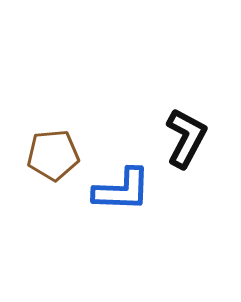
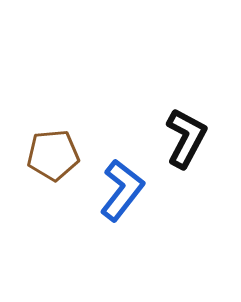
blue L-shape: rotated 54 degrees counterclockwise
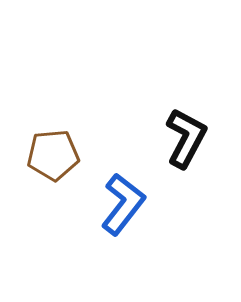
blue L-shape: moved 1 px right, 14 px down
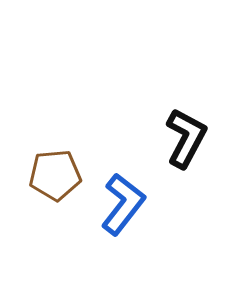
brown pentagon: moved 2 px right, 20 px down
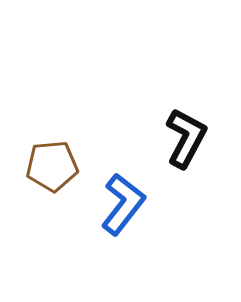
brown pentagon: moved 3 px left, 9 px up
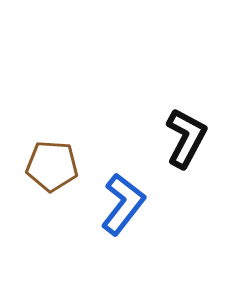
brown pentagon: rotated 9 degrees clockwise
